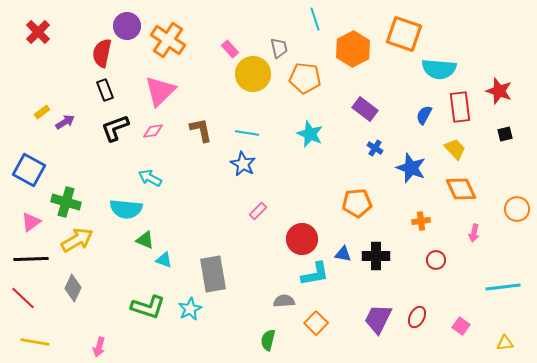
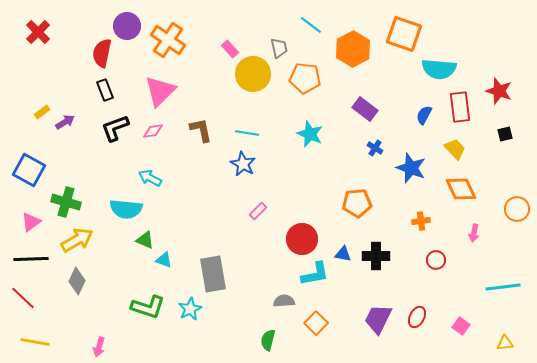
cyan line at (315, 19): moved 4 px left, 6 px down; rotated 35 degrees counterclockwise
gray diamond at (73, 288): moved 4 px right, 7 px up
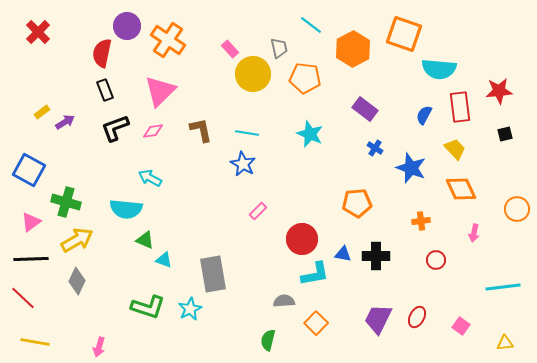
red star at (499, 91): rotated 24 degrees counterclockwise
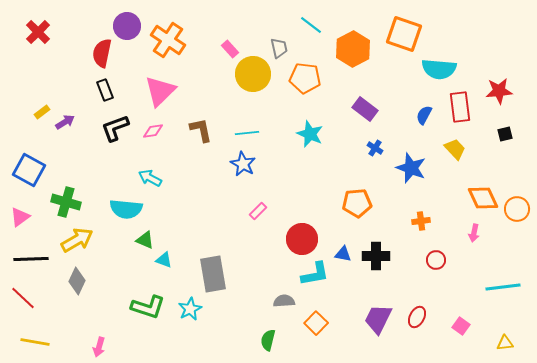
cyan line at (247, 133): rotated 15 degrees counterclockwise
orange diamond at (461, 189): moved 22 px right, 9 px down
pink triangle at (31, 222): moved 11 px left, 5 px up
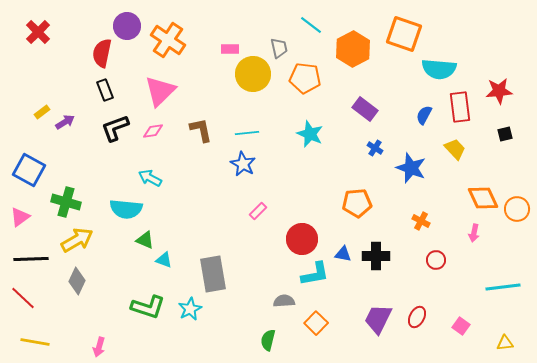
pink rectangle at (230, 49): rotated 48 degrees counterclockwise
orange cross at (421, 221): rotated 36 degrees clockwise
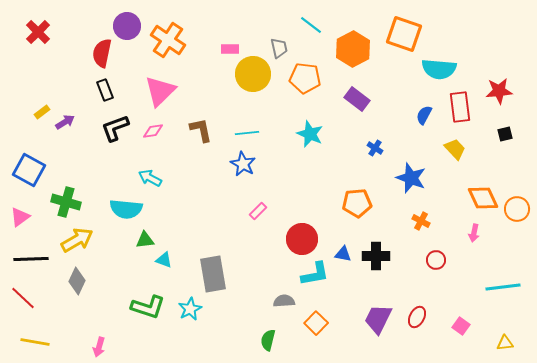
purple rectangle at (365, 109): moved 8 px left, 10 px up
blue star at (411, 168): moved 10 px down
green triangle at (145, 240): rotated 30 degrees counterclockwise
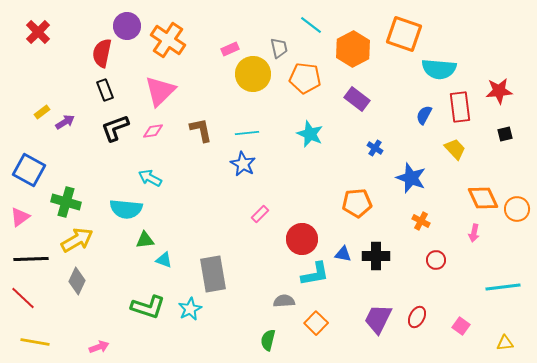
pink rectangle at (230, 49): rotated 24 degrees counterclockwise
pink rectangle at (258, 211): moved 2 px right, 3 px down
pink arrow at (99, 347): rotated 126 degrees counterclockwise
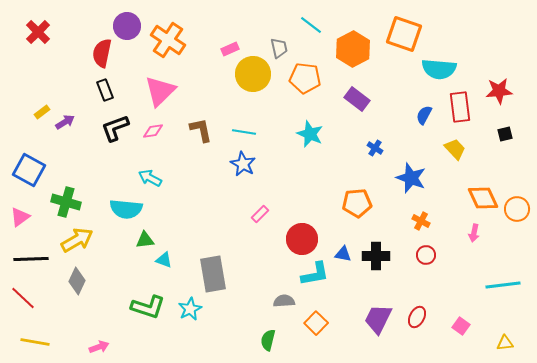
cyan line at (247, 133): moved 3 px left, 1 px up; rotated 15 degrees clockwise
red circle at (436, 260): moved 10 px left, 5 px up
cyan line at (503, 287): moved 2 px up
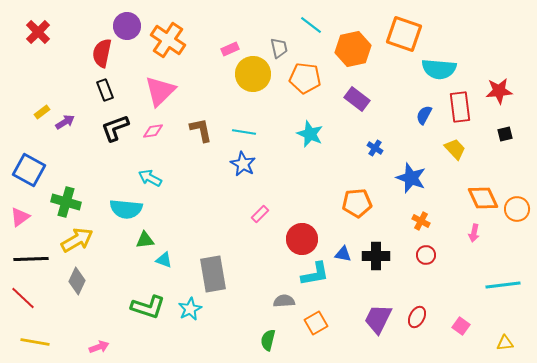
orange hexagon at (353, 49): rotated 16 degrees clockwise
orange square at (316, 323): rotated 15 degrees clockwise
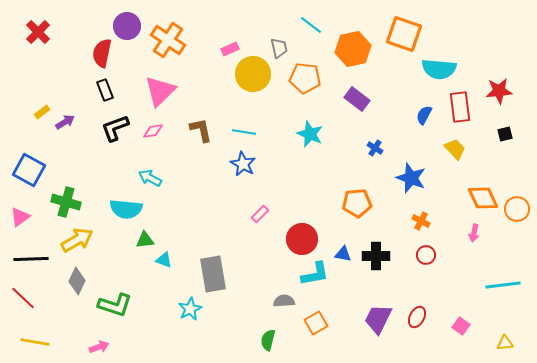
green L-shape at (148, 307): moved 33 px left, 2 px up
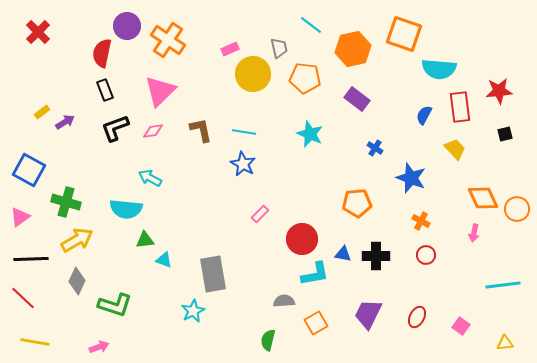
cyan star at (190, 309): moved 3 px right, 2 px down
purple trapezoid at (378, 319): moved 10 px left, 5 px up
